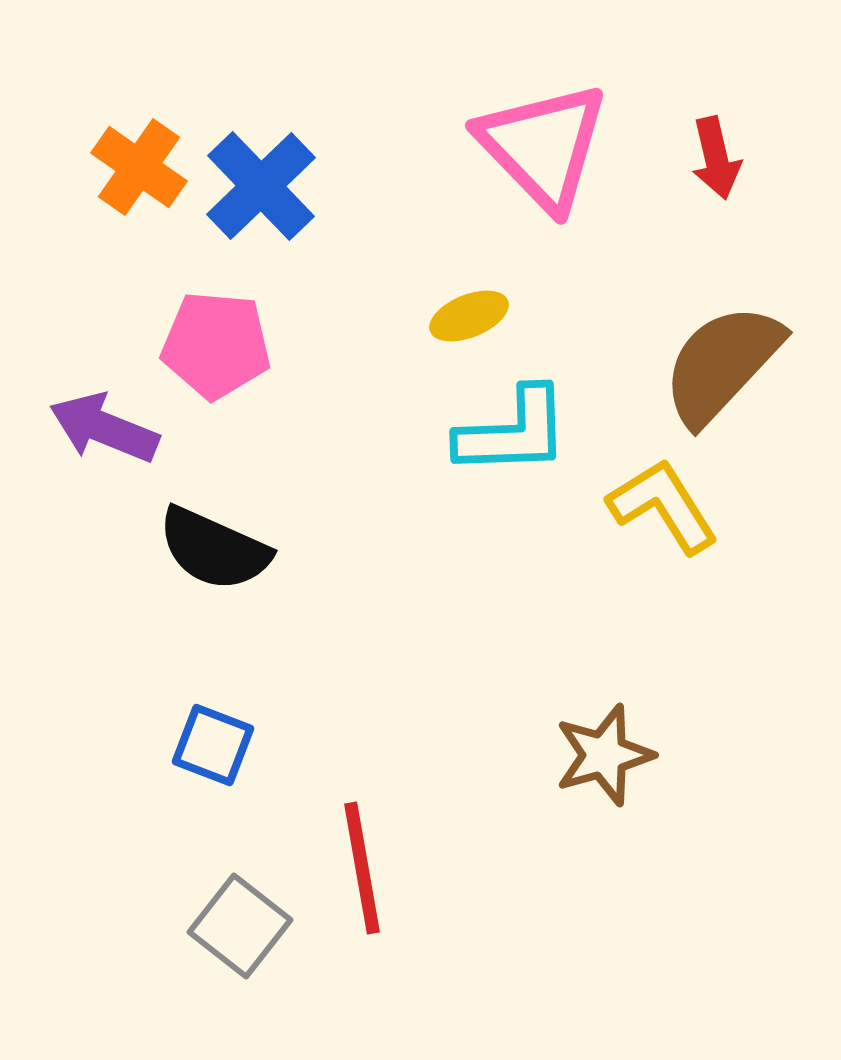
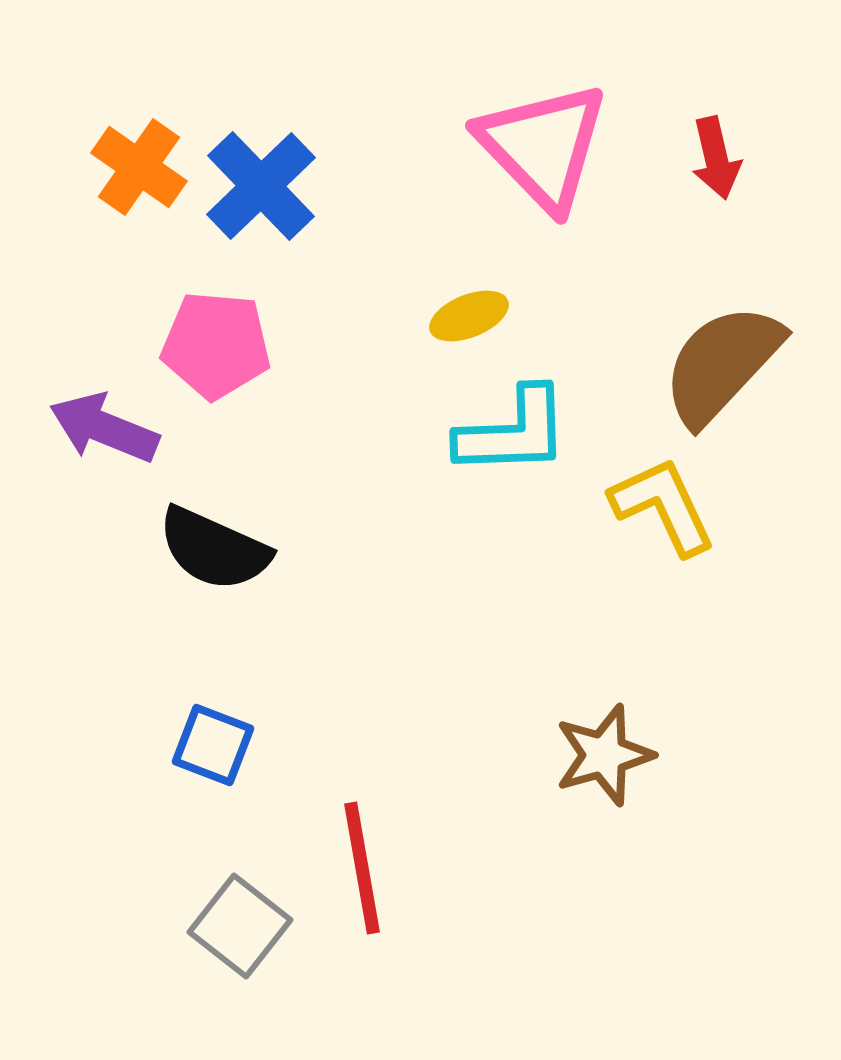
yellow L-shape: rotated 7 degrees clockwise
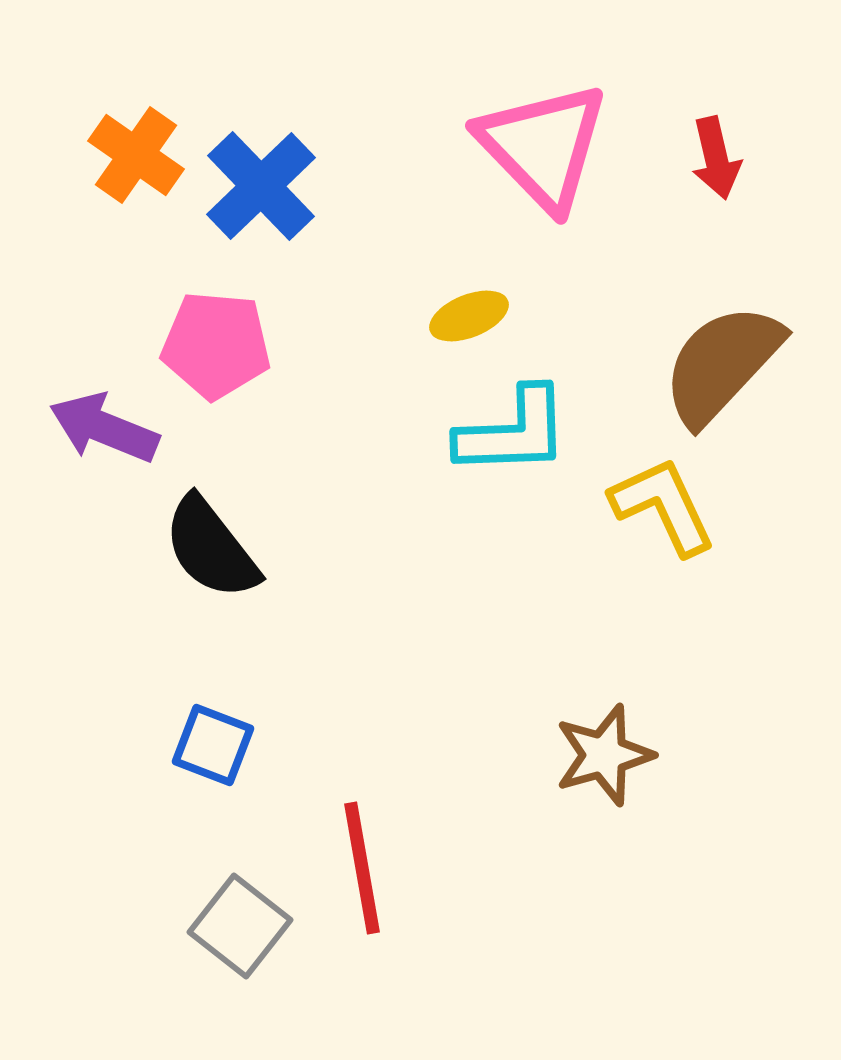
orange cross: moved 3 px left, 12 px up
black semicircle: moved 3 px left, 1 px up; rotated 28 degrees clockwise
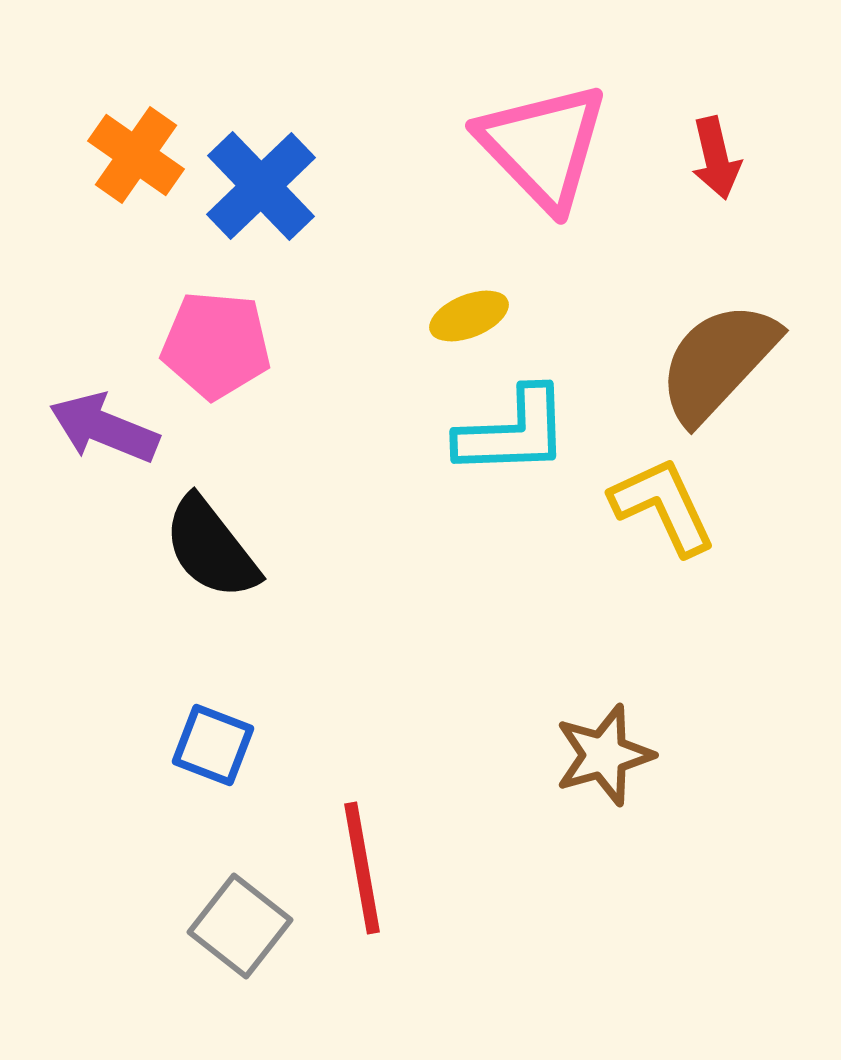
brown semicircle: moved 4 px left, 2 px up
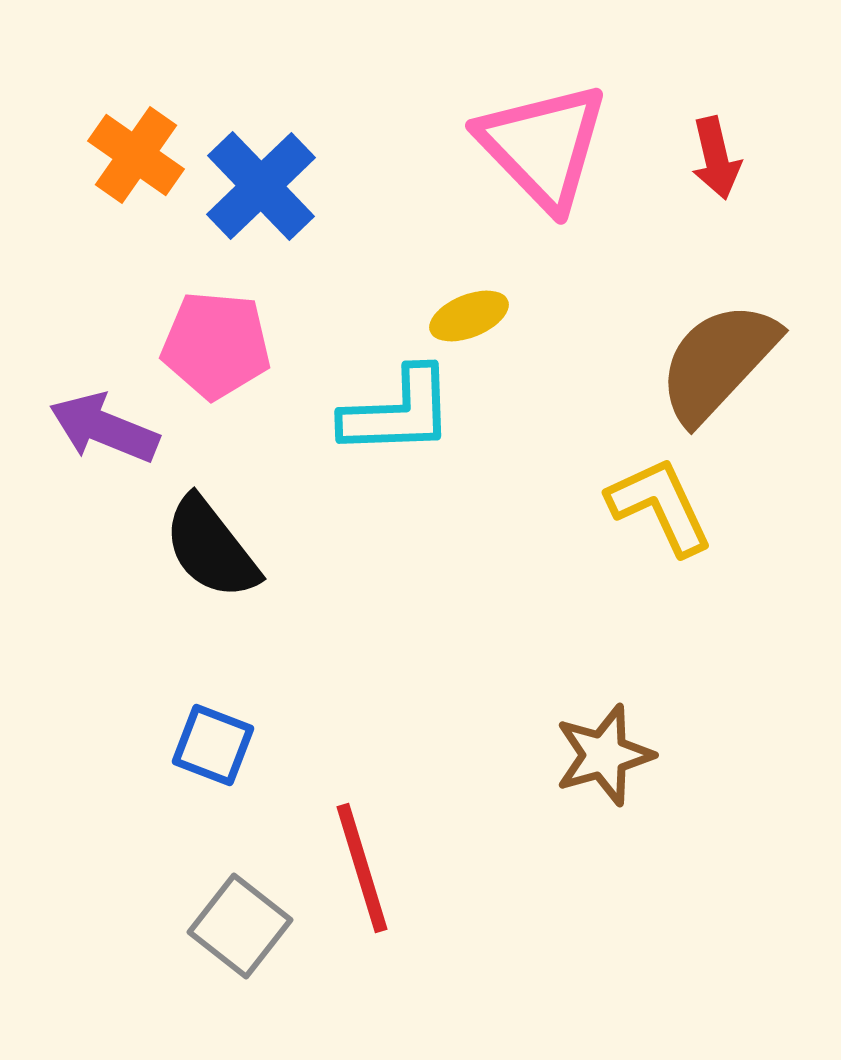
cyan L-shape: moved 115 px left, 20 px up
yellow L-shape: moved 3 px left
red line: rotated 7 degrees counterclockwise
